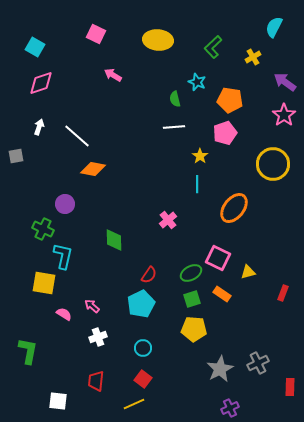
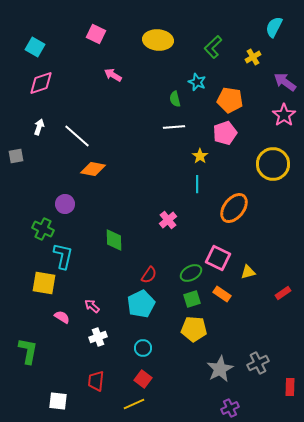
red rectangle at (283, 293): rotated 35 degrees clockwise
pink semicircle at (64, 314): moved 2 px left, 3 px down
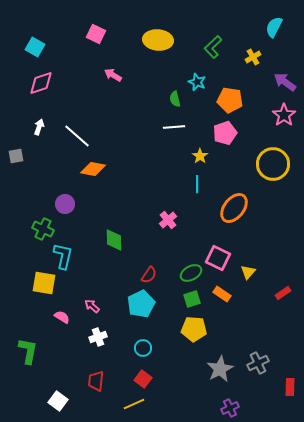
yellow triangle at (248, 272): rotated 35 degrees counterclockwise
white square at (58, 401): rotated 30 degrees clockwise
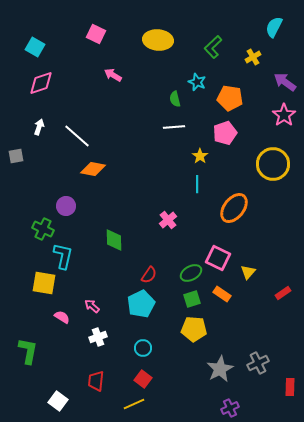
orange pentagon at (230, 100): moved 2 px up
purple circle at (65, 204): moved 1 px right, 2 px down
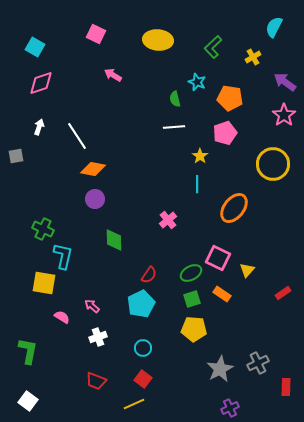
white line at (77, 136): rotated 16 degrees clockwise
purple circle at (66, 206): moved 29 px right, 7 px up
yellow triangle at (248, 272): moved 1 px left, 2 px up
red trapezoid at (96, 381): rotated 75 degrees counterclockwise
red rectangle at (290, 387): moved 4 px left
white square at (58, 401): moved 30 px left
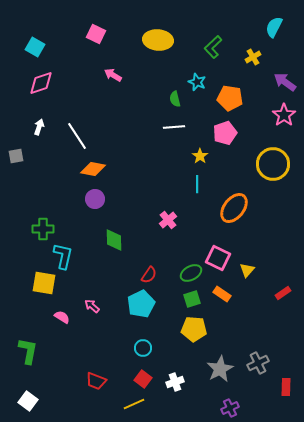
green cross at (43, 229): rotated 25 degrees counterclockwise
white cross at (98, 337): moved 77 px right, 45 px down
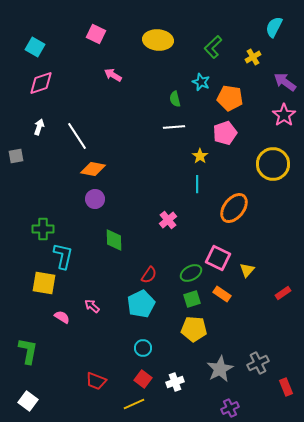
cyan star at (197, 82): moved 4 px right
red rectangle at (286, 387): rotated 24 degrees counterclockwise
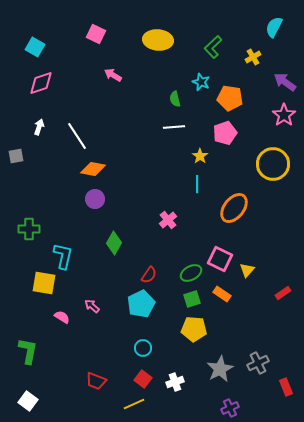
green cross at (43, 229): moved 14 px left
green diamond at (114, 240): moved 3 px down; rotated 30 degrees clockwise
pink square at (218, 258): moved 2 px right, 1 px down
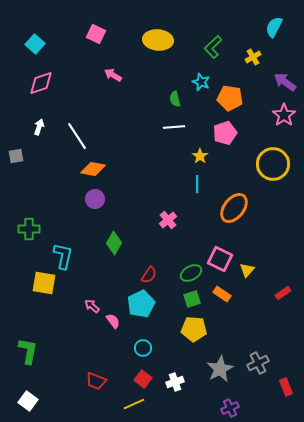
cyan square at (35, 47): moved 3 px up; rotated 12 degrees clockwise
pink semicircle at (62, 317): moved 51 px right, 4 px down; rotated 21 degrees clockwise
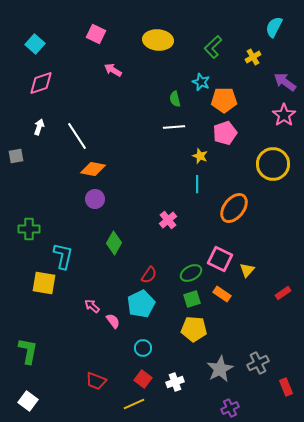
pink arrow at (113, 75): moved 5 px up
orange pentagon at (230, 98): moved 6 px left, 2 px down; rotated 10 degrees counterclockwise
yellow star at (200, 156): rotated 14 degrees counterclockwise
